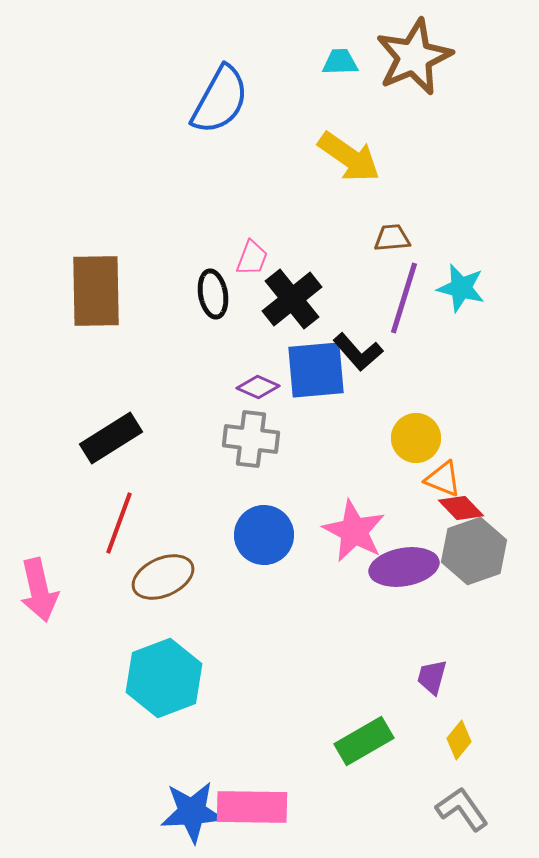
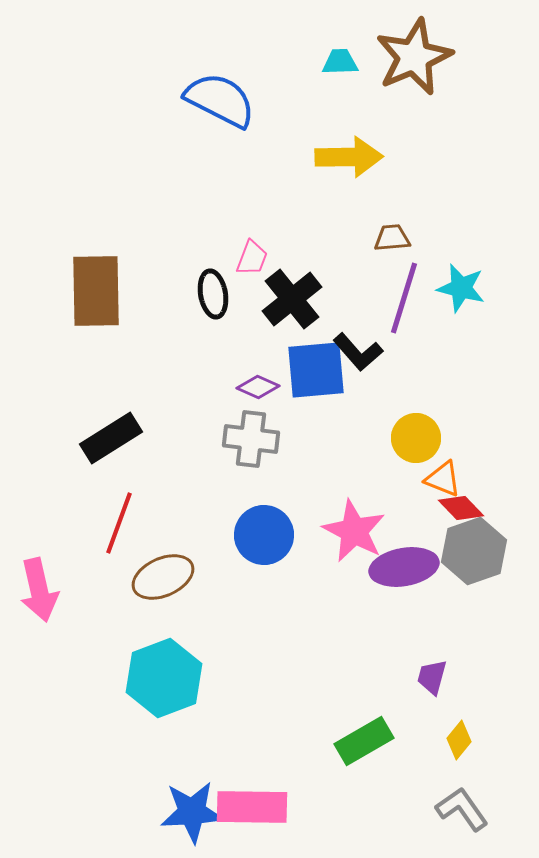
blue semicircle: rotated 92 degrees counterclockwise
yellow arrow: rotated 36 degrees counterclockwise
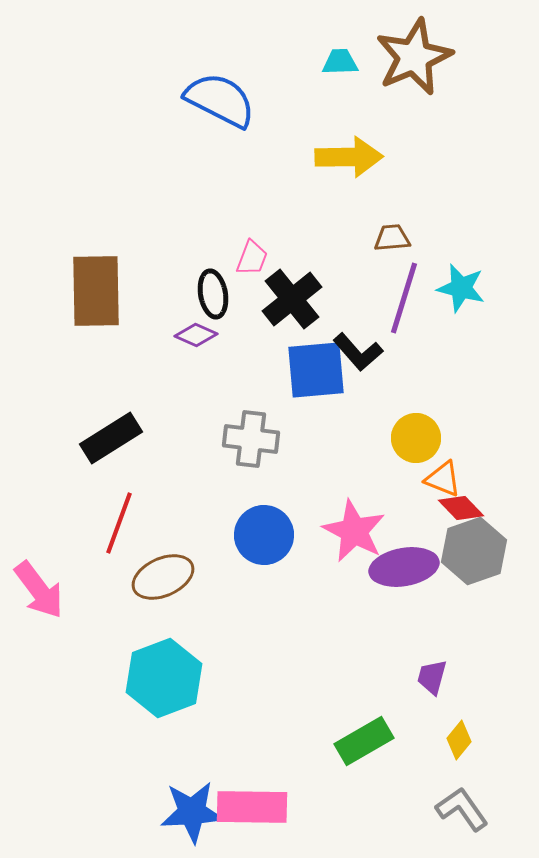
purple diamond: moved 62 px left, 52 px up
pink arrow: rotated 24 degrees counterclockwise
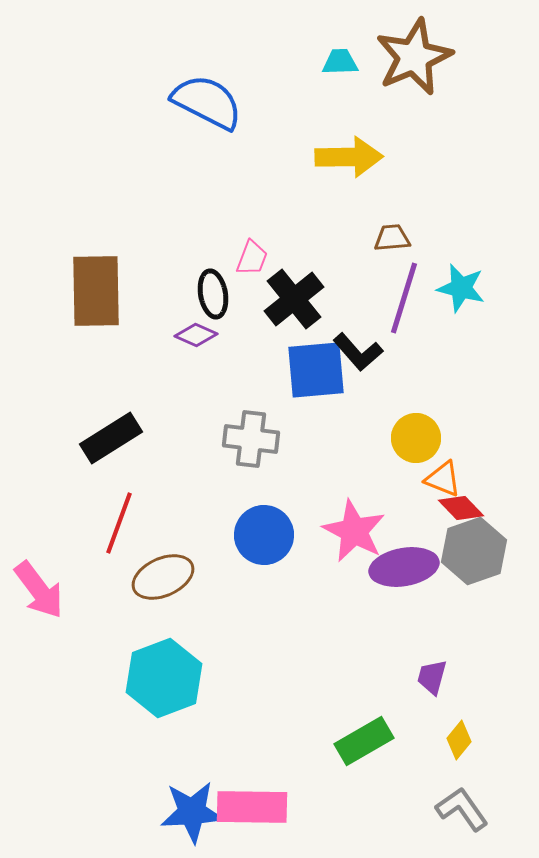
blue semicircle: moved 13 px left, 2 px down
black cross: moved 2 px right
